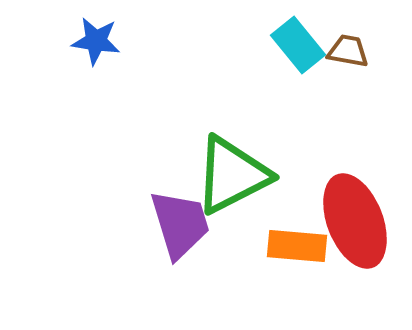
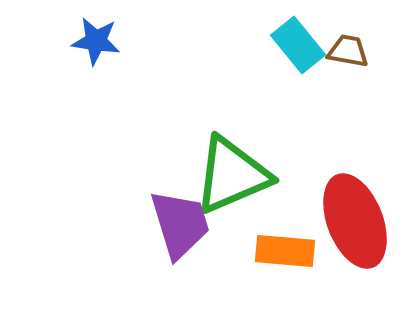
green triangle: rotated 4 degrees clockwise
orange rectangle: moved 12 px left, 5 px down
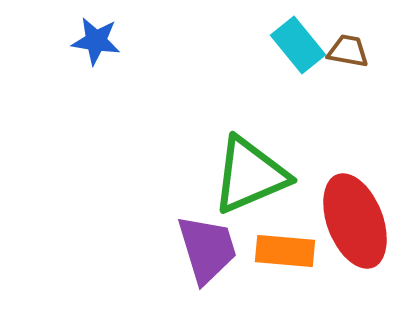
green triangle: moved 18 px right
purple trapezoid: moved 27 px right, 25 px down
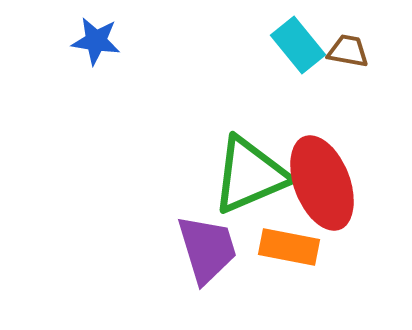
red ellipse: moved 33 px left, 38 px up
orange rectangle: moved 4 px right, 4 px up; rotated 6 degrees clockwise
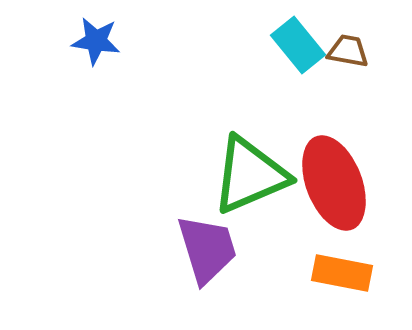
red ellipse: moved 12 px right
orange rectangle: moved 53 px right, 26 px down
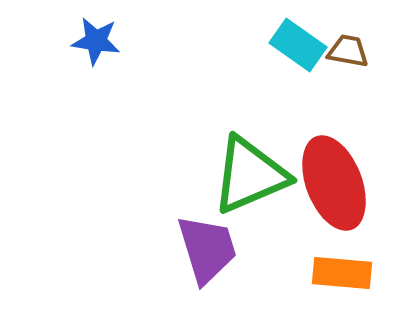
cyan rectangle: rotated 16 degrees counterclockwise
orange rectangle: rotated 6 degrees counterclockwise
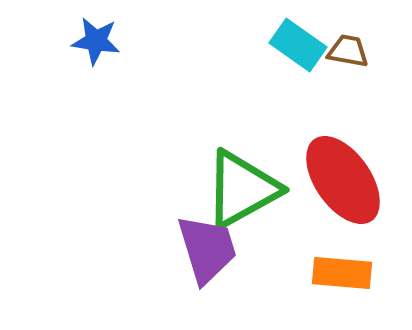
green triangle: moved 8 px left, 14 px down; rotated 6 degrees counterclockwise
red ellipse: moved 9 px right, 3 px up; rotated 14 degrees counterclockwise
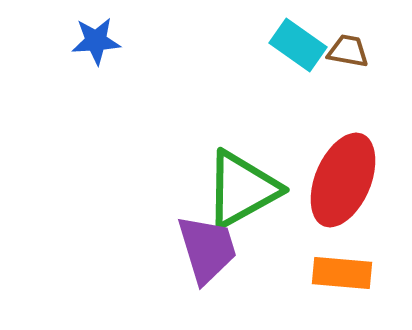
blue star: rotated 12 degrees counterclockwise
red ellipse: rotated 58 degrees clockwise
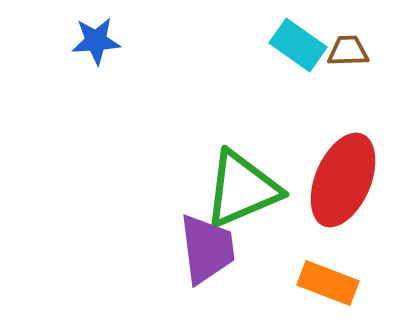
brown trapezoid: rotated 12 degrees counterclockwise
green triangle: rotated 6 degrees clockwise
purple trapezoid: rotated 10 degrees clockwise
orange rectangle: moved 14 px left, 10 px down; rotated 16 degrees clockwise
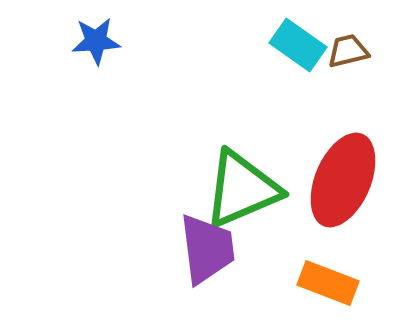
brown trapezoid: rotated 12 degrees counterclockwise
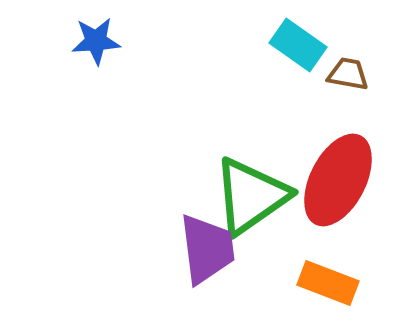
brown trapezoid: moved 23 px down; rotated 24 degrees clockwise
red ellipse: moved 5 px left; rotated 4 degrees clockwise
green triangle: moved 9 px right, 7 px down; rotated 12 degrees counterclockwise
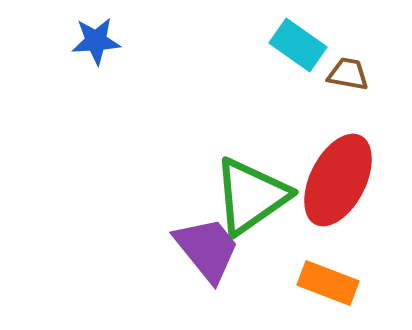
purple trapezoid: rotated 32 degrees counterclockwise
